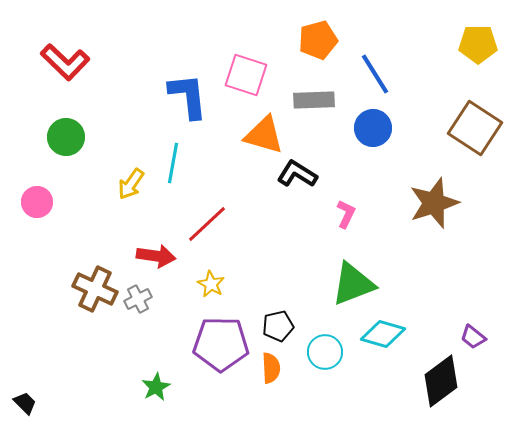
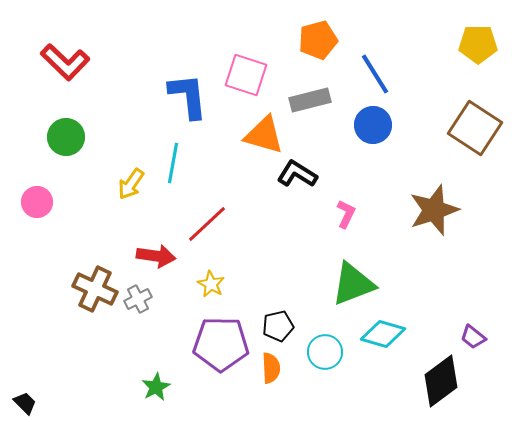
gray rectangle: moved 4 px left; rotated 12 degrees counterclockwise
blue circle: moved 3 px up
brown star: moved 7 px down
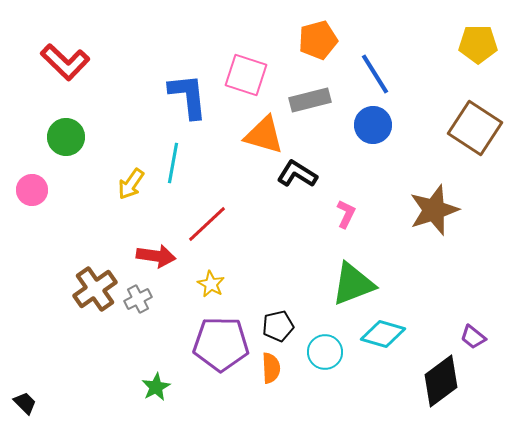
pink circle: moved 5 px left, 12 px up
brown cross: rotated 30 degrees clockwise
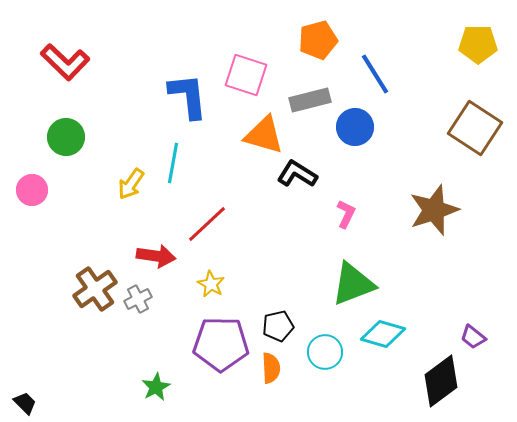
blue circle: moved 18 px left, 2 px down
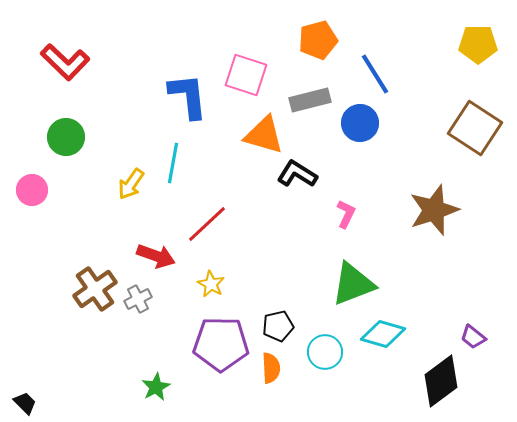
blue circle: moved 5 px right, 4 px up
red arrow: rotated 12 degrees clockwise
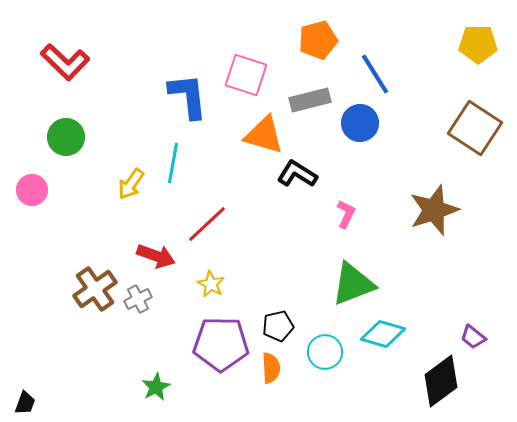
black trapezoid: rotated 65 degrees clockwise
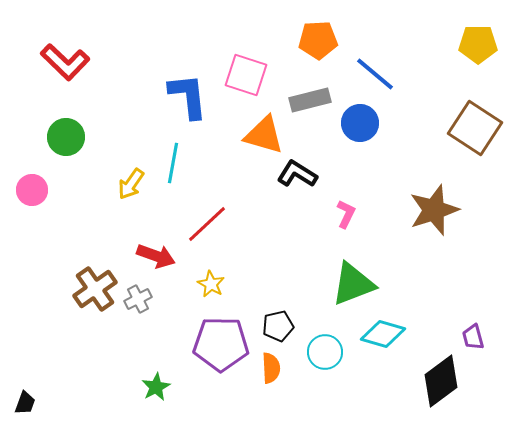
orange pentagon: rotated 12 degrees clockwise
blue line: rotated 18 degrees counterclockwise
purple trapezoid: rotated 36 degrees clockwise
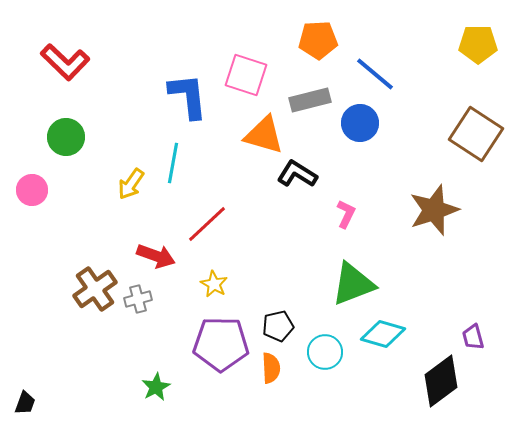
brown square: moved 1 px right, 6 px down
yellow star: moved 3 px right
gray cross: rotated 12 degrees clockwise
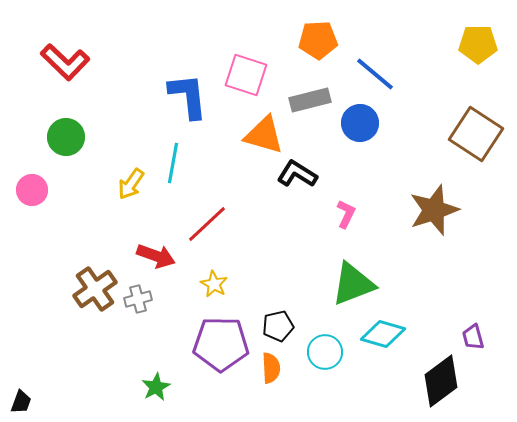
black trapezoid: moved 4 px left, 1 px up
